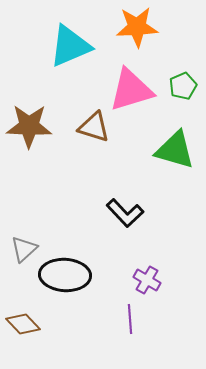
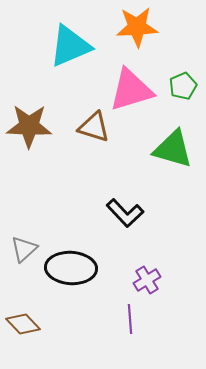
green triangle: moved 2 px left, 1 px up
black ellipse: moved 6 px right, 7 px up
purple cross: rotated 28 degrees clockwise
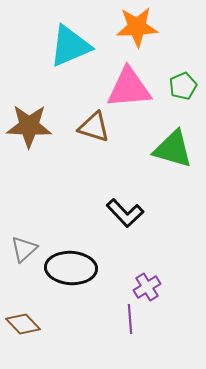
pink triangle: moved 2 px left, 2 px up; rotated 12 degrees clockwise
purple cross: moved 7 px down
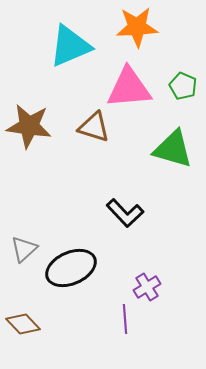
green pentagon: rotated 24 degrees counterclockwise
brown star: rotated 6 degrees clockwise
black ellipse: rotated 27 degrees counterclockwise
purple line: moved 5 px left
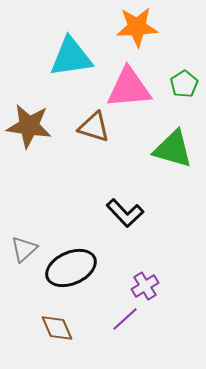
cyan triangle: moved 1 px right, 11 px down; rotated 15 degrees clockwise
green pentagon: moved 1 px right, 2 px up; rotated 16 degrees clockwise
purple cross: moved 2 px left, 1 px up
purple line: rotated 52 degrees clockwise
brown diamond: moved 34 px right, 4 px down; rotated 20 degrees clockwise
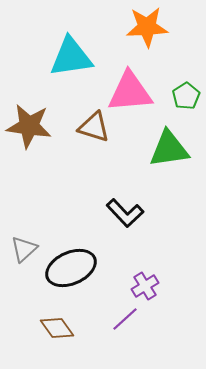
orange star: moved 10 px right
green pentagon: moved 2 px right, 12 px down
pink triangle: moved 1 px right, 4 px down
green triangle: moved 4 px left; rotated 24 degrees counterclockwise
brown diamond: rotated 12 degrees counterclockwise
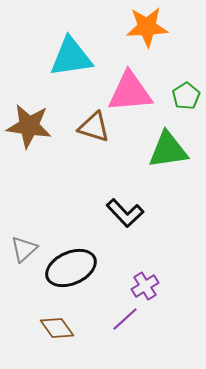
green triangle: moved 1 px left, 1 px down
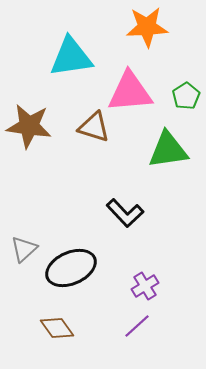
purple line: moved 12 px right, 7 px down
